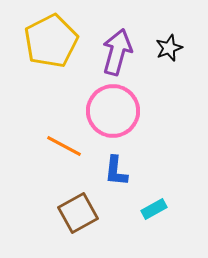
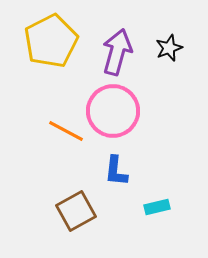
orange line: moved 2 px right, 15 px up
cyan rectangle: moved 3 px right, 2 px up; rotated 15 degrees clockwise
brown square: moved 2 px left, 2 px up
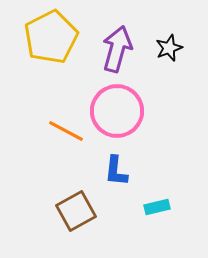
yellow pentagon: moved 4 px up
purple arrow: moved 3 px up
pink circle: moved 4 px right
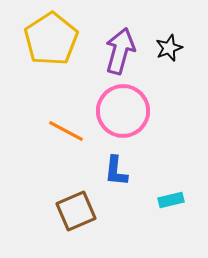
yellow pentagon: moved 2 px down; rotated 6 degrees counterclockwise
purple arrow: moved 3 px right, 2 px down
pink circle: moved 6 px right
cyan rectangle: moved 14 px right, 7 px up
brown square: rotated 6 degrees clockwise
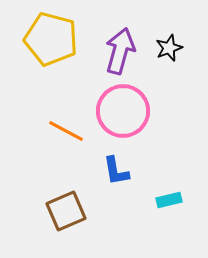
yellow pentagon: rotated 24 degrees counterclockwise
blue L-shape: rotated 16 degrees counterclockwise
cyan rectangle: moved 2 px left
brown square: moved 10 px left
